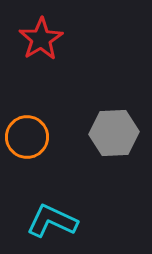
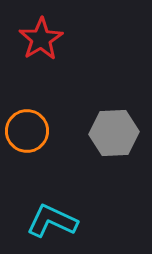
orange circle: moved 6 px up
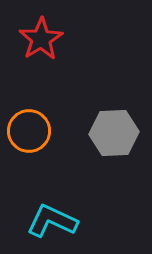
orange circle: moved 2 px right
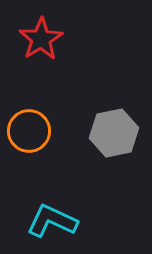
gray hexagon: rotated 9 degrees counterclockwise
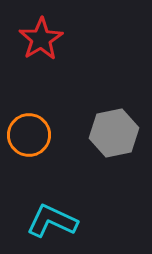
orange circle: moved 4 px down
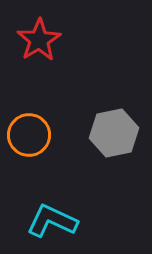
red star: moved 2 px left, 1 px down
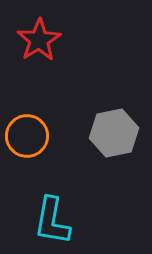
orange circle: moved 2 px left, 1 px down
cyan L-shape: rotated 105 degrees counterclockwise
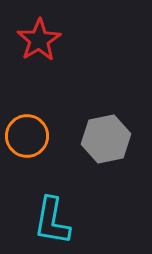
gray hexagon: moved 8 px left, 6 px down
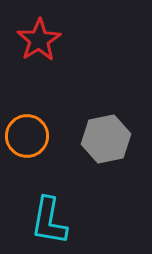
cyan L-shape: moved 3 px left
